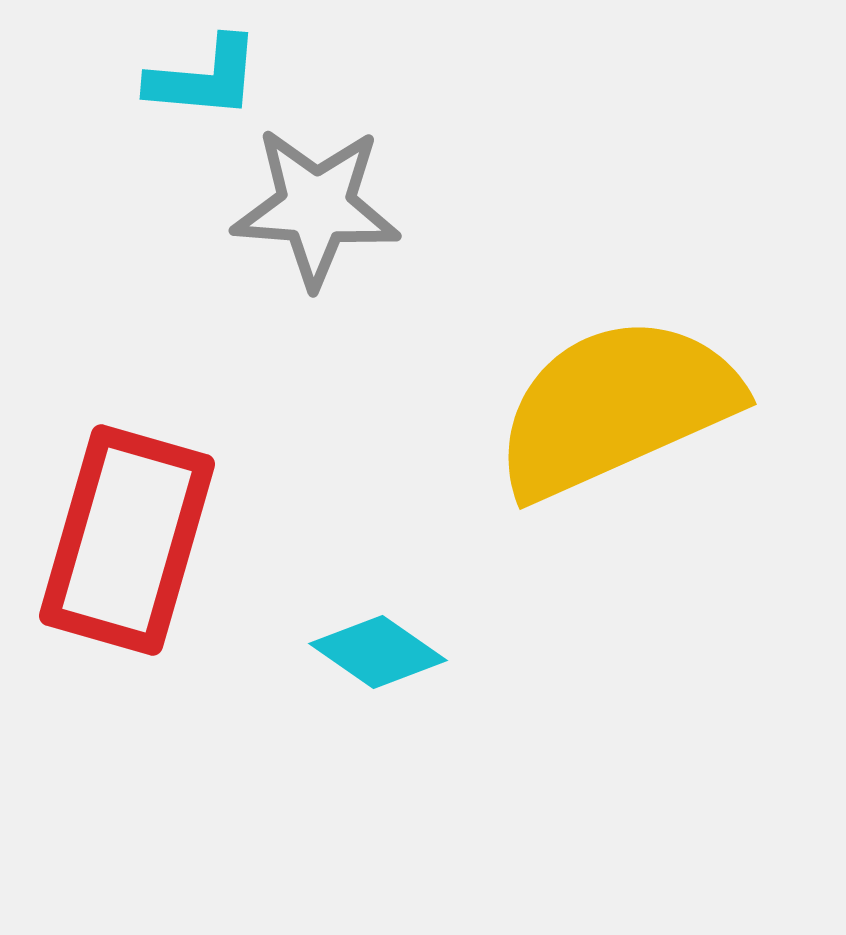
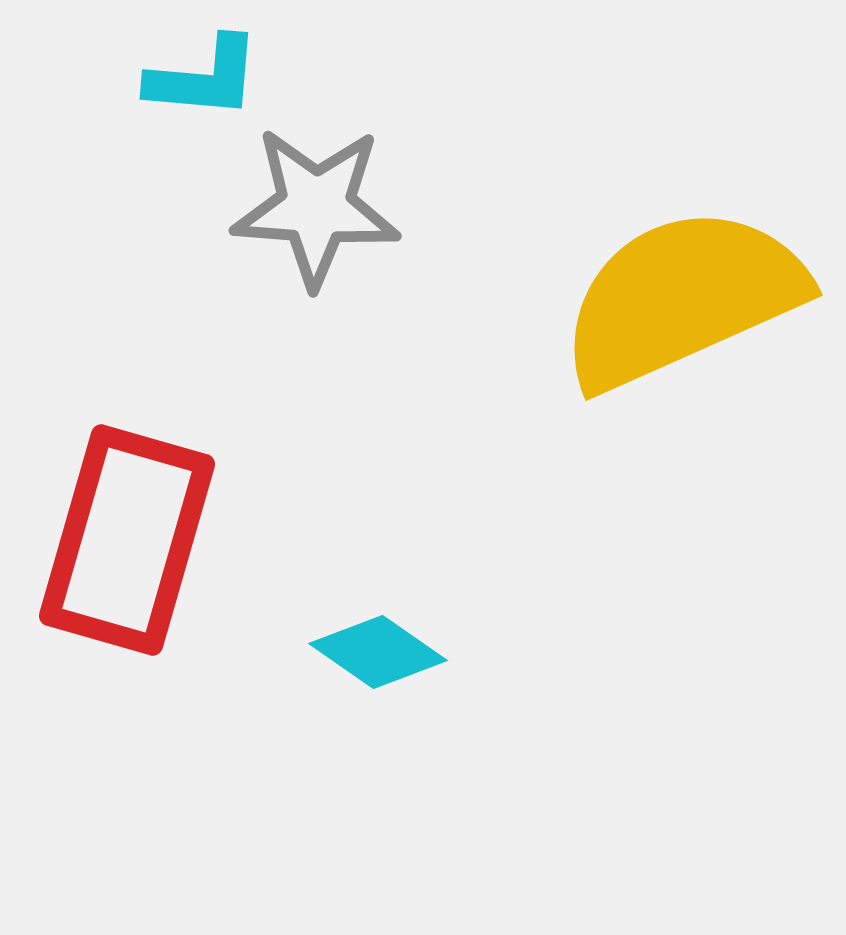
yellow semicircle: moved 66 px right, 109 px up
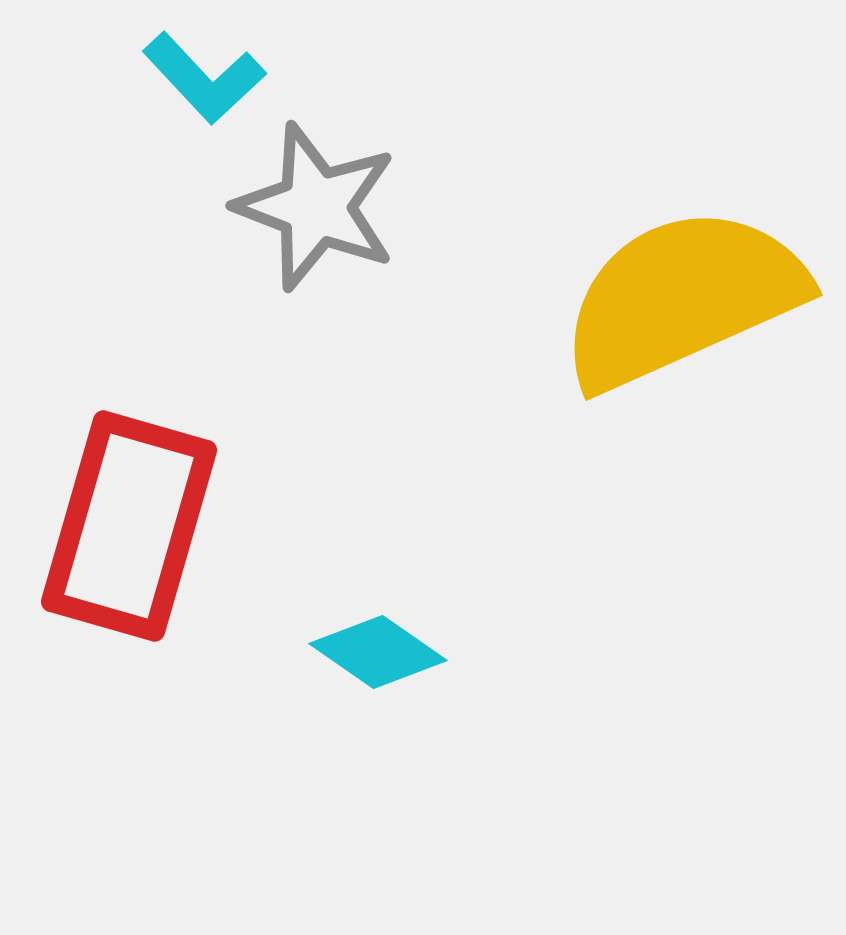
cyan L-shape: rotated 42 degrees clockwise
gray star: rotated 17 degrees clockwise
red rectangle: moved 2 px right, 14 px up
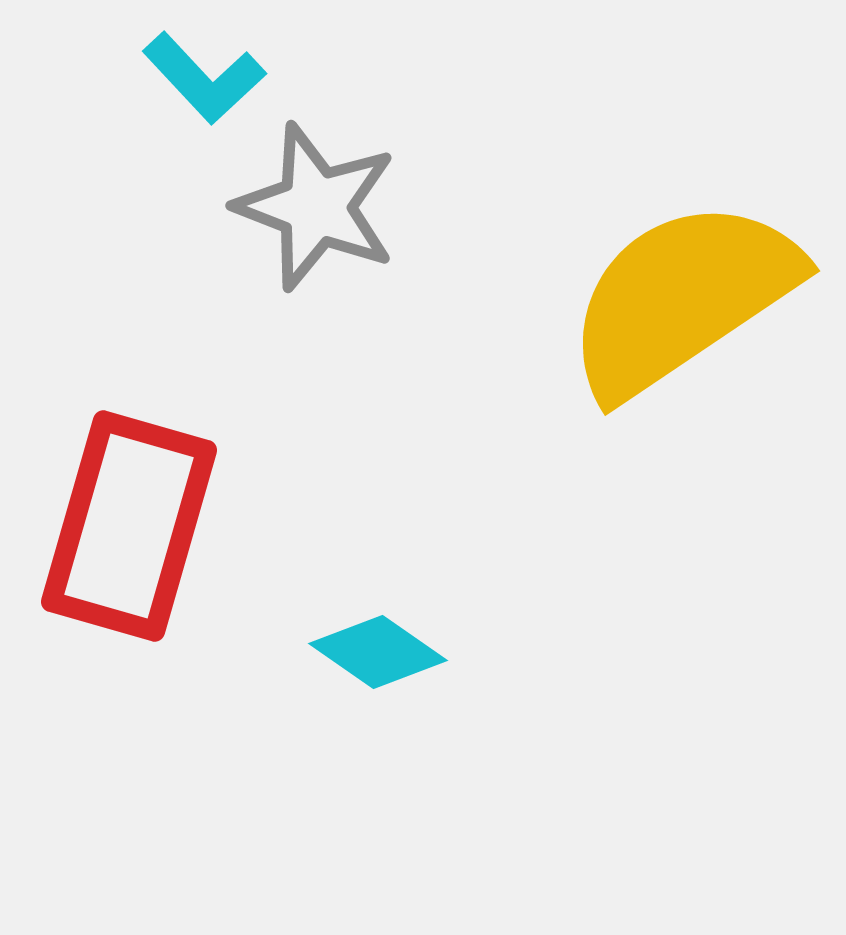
yellow semicircle: rotated 10 degrees counterclockwise
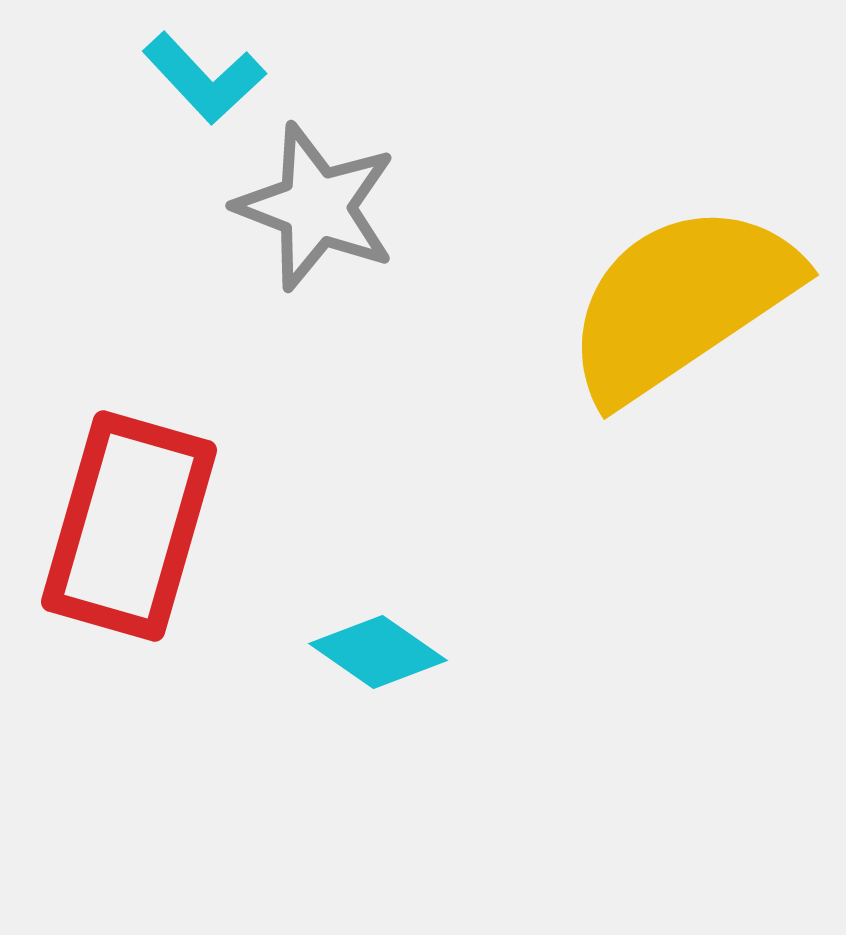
yellow semicircle: moved 1 px left, 4 px down
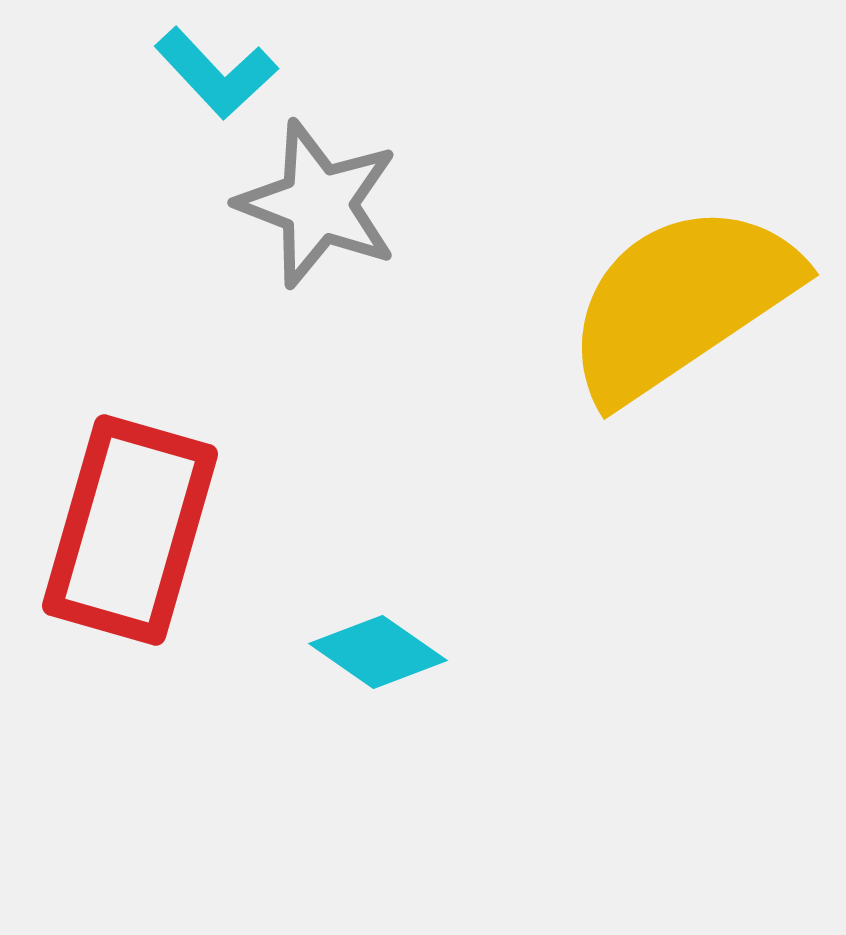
cyan L-shape: moved 12 px right, 5 px up
gray star: moved 2 px right, 3 px up
red rectangle: moved 1 px right, 4 px down
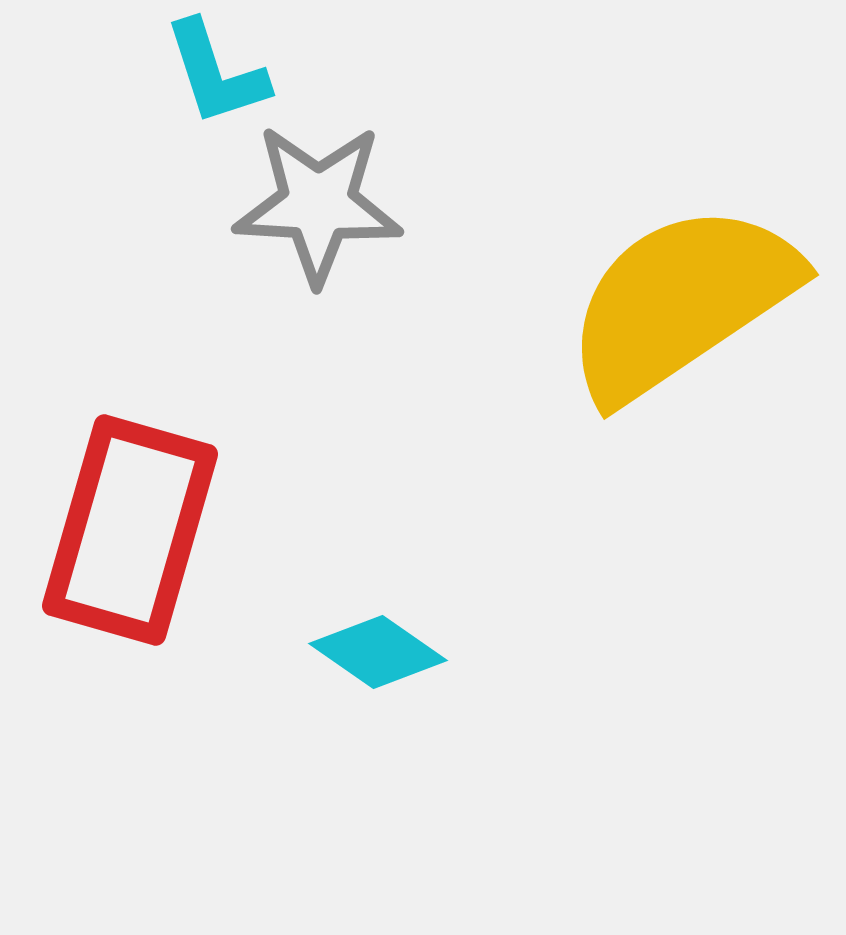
cyan L-shape: rotated 25 degrees clockwise
gray star: rotated 18 degrees counterclockwise
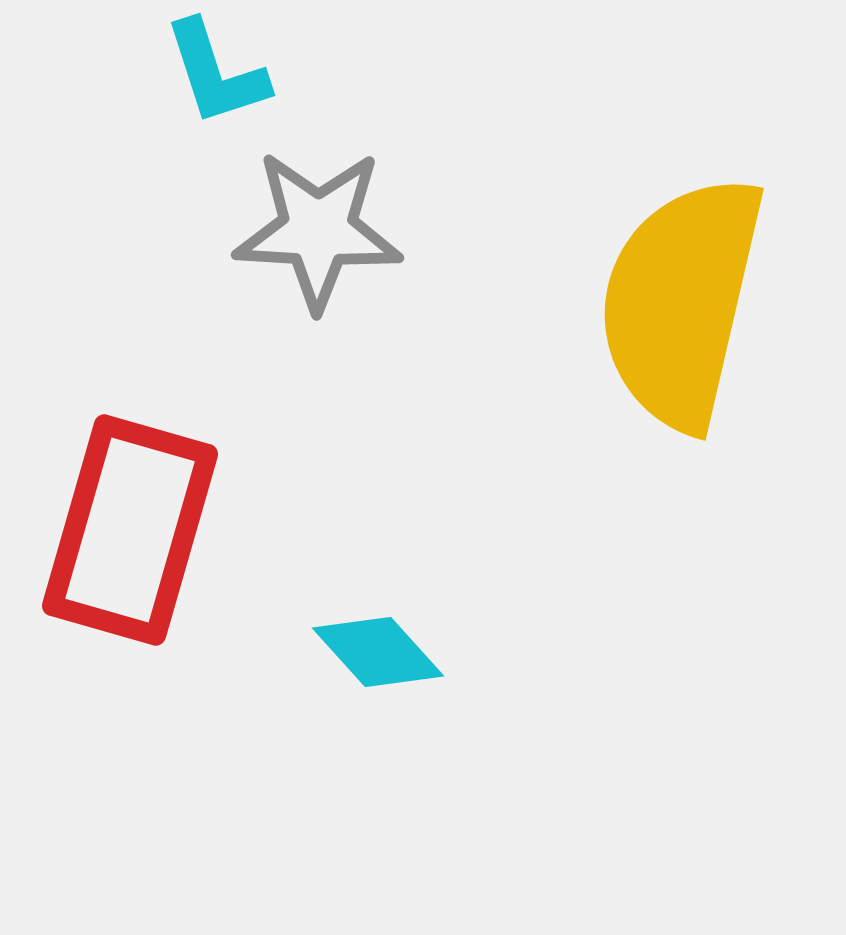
gray star: moved 26 px down
yellow semicircle: rotated 43 degrees counterclockwise
cyan diamond: rotated 13 degrees clockwise
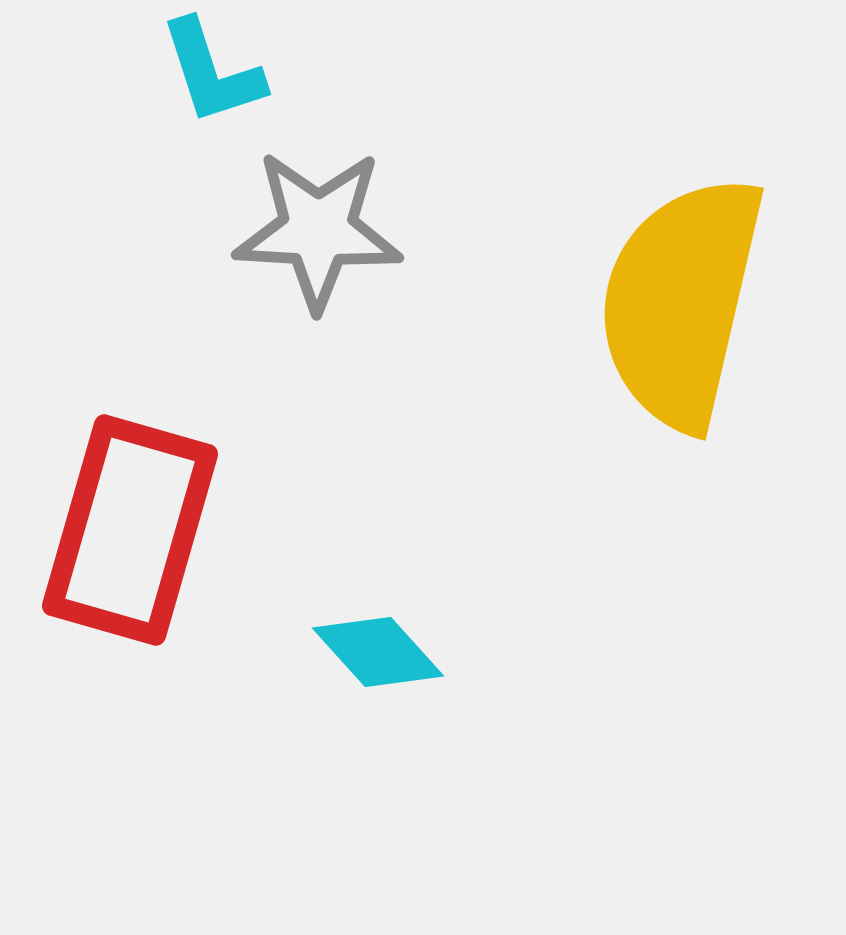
cyan L-shape: moved 4 px left, 1 px up
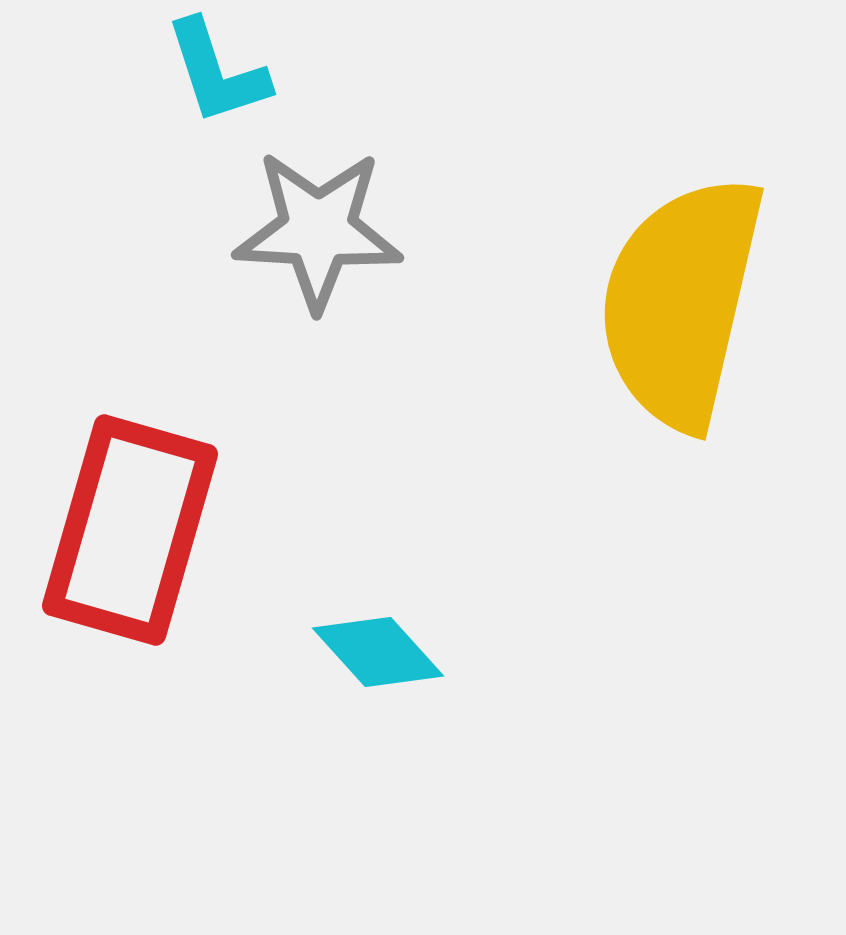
cyan L-shape: moved 5 px right
